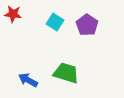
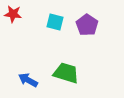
cyan square: rotated 18 degrees counterclockwise
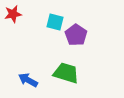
red star: rotated 18 degrees counterclockwise
purple pentagon: moved 11 px left, 10 px down
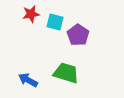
red star: moved 18 px right
purple pentagon: moved 2 px right
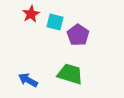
red star: rotated 18 degrees counterclockwise
green trapezoid: moved 4 px right, 1 px down
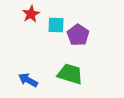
cyan square: moved 1 px right, 3 px down; rotated 12 degrees counterclockwise
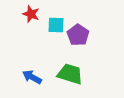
red star: rotated 24 degrees counterclockwise
blue arrow: moved 4 px right, 3 px up
